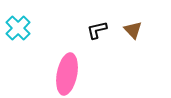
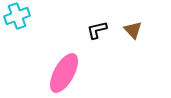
cyan cross: moved 1 px left, 12 px up; rotated 25 degrees clockwise
pink ellipse: moved 3 px left, 1 px up; rotated 18 degrees clockwise
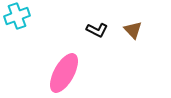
black L-shape: rotated 140 degrees counterclockwise
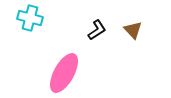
cyan cross: moved 13 px right, 2 px down; rotated 35 degrees clockwise
black L-shape: rotated 60 degrees counterclockwise
